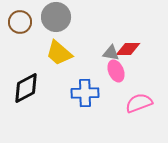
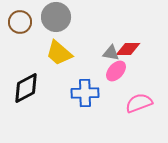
pink ellipse: rotated 65 degrees clockwise
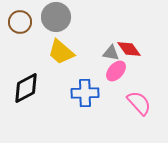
red diamond: moved 1 px right; rotated 55 degrees clockwise
yellow trapezoid: moved 2 px right, 1 px up
pink semicircle: rotated 68 degrees clockwise
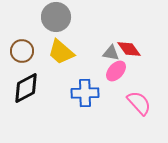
brown circle: moved 2 px right, 29 px down
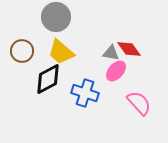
black diamond: moved 22 px right, 9 px up
blue cross: rotated 20 degrees clockwise
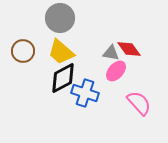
gray circle: moved 4 px right, 1 px down
brown circle: moved 1 px right
black diamond: moved 15 px right, 1 px up
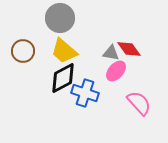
yellow trapezoid: moved 3 px right, 1 px up
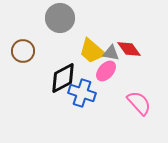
yellow trapezoid: moved 28 px right
pink ellipse: moved 10 px left
blue cross: moved 3 px left
